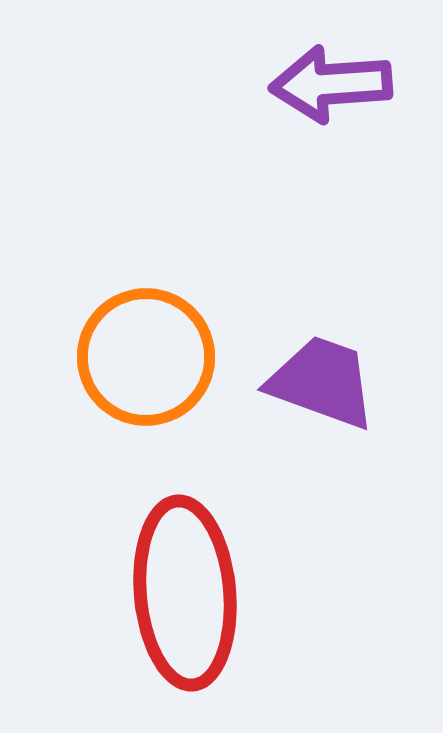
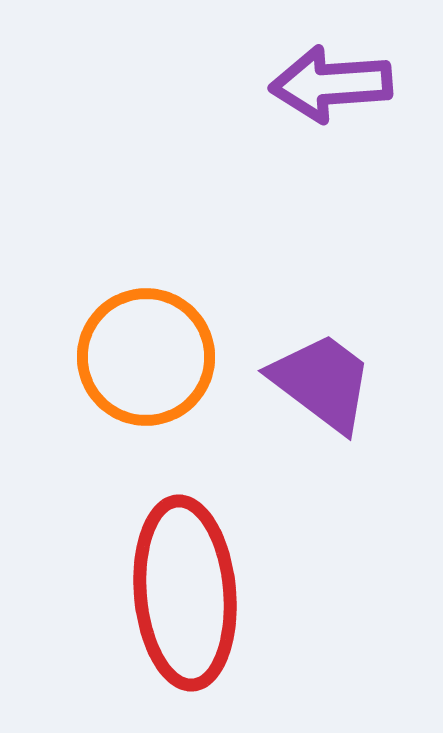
purple trapezoid: rotated 17 degrees clockwise
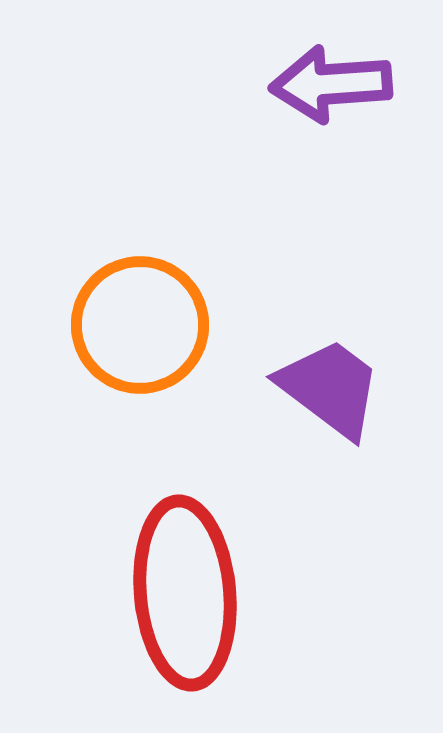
orange circle: moved 6 px left, 32 px up
purple trapezoid: moved 8 px right, 6 px down
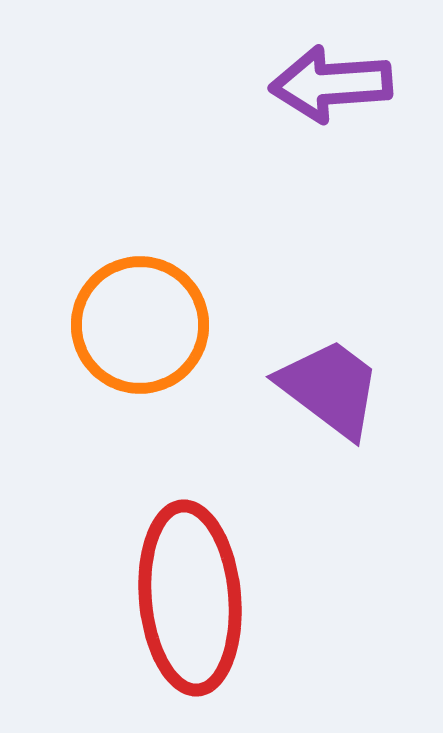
red ellipse: moved 5 px right, 5 px down
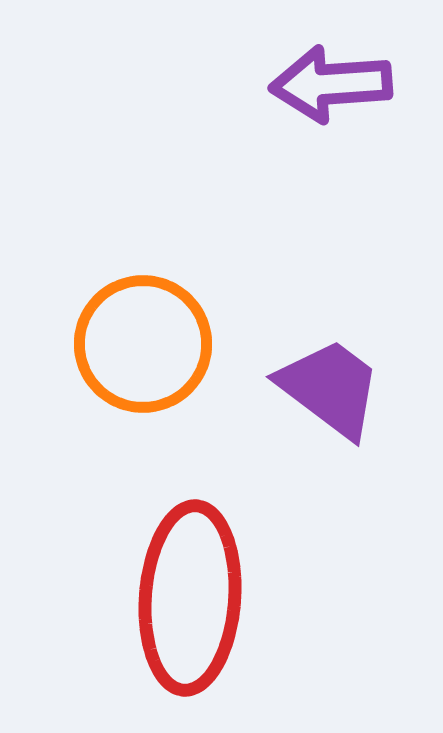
orange circle: moved 3 px right, 19 px down
red ellipse: rotated 9 degrees clockwise
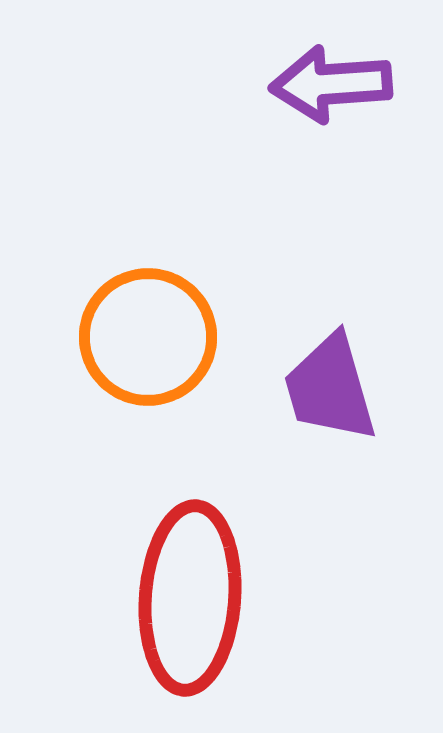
orange circle: moved 5 px right, 7 px up
purple trapezoid: rotated 143 degrees counterclockwise
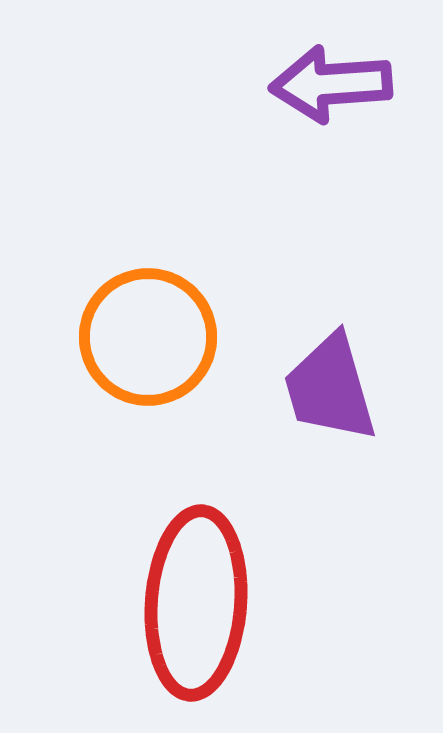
red ellipse: moved 6 px right, 5 px down
